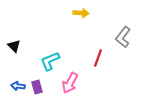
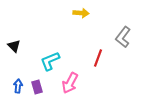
blue arrow: rotated 88 degrees clockwise
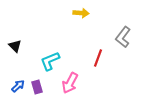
black triangle: moved 1 px right
blue arrow: rotated 40 degrees clockwise
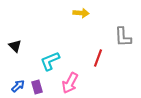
gray L-shape: rotated 40 degrees counterclockwise
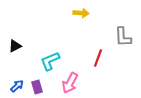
black triangle: rotated 48 degrees clockwise
blue arrow: moved 1 px left
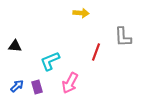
black triangle: rotated 32 degrees clockwise
red line: moved 2 px left, 6 px up
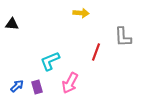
black triangle: moved 3 px left, 22 px up
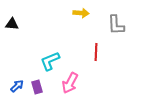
gray L-shape: moved 7 px left, 12 px up
red line: rotated 18 degrees counterclockwise
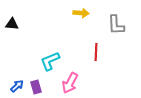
purple rectangle: moved 1 px left
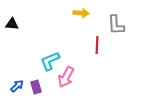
red line: moved 1 px right, 7 px up
pink arrow: moved 4 px left, 6 px up
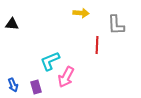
blue arrow: moved 4 px left, 1 px up; rotated 112 degrees clockwise
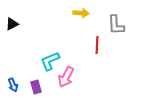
black triangle: rotated 32 degrees counterclockwise
